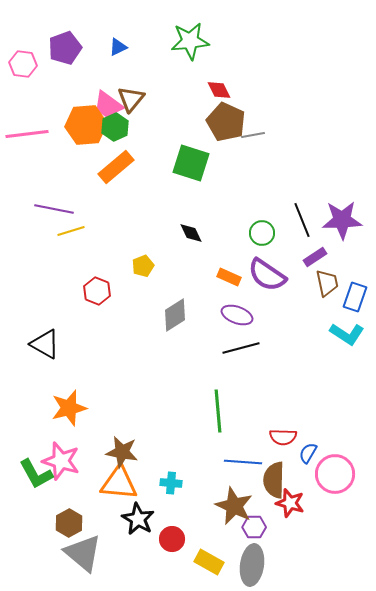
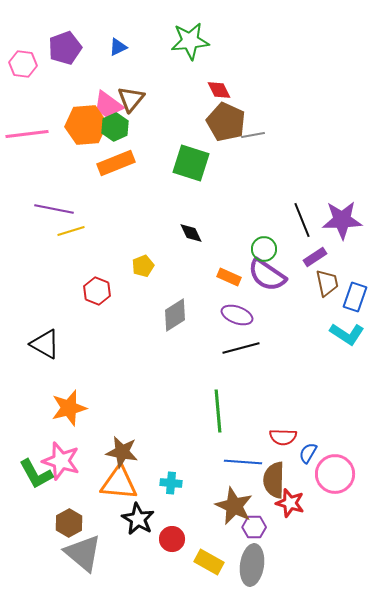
orange rectangle at (116, 167): moved 4 px up; rotated 18 degrees clockwise
green circle at (262, 233): moved 2 px right, 16 px down
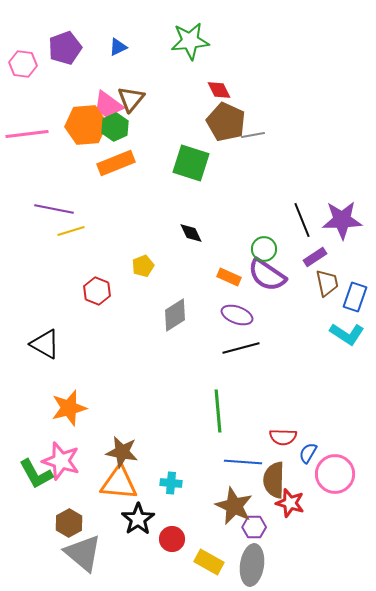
black star at (138, 519): rotated 8 degrees clockwise
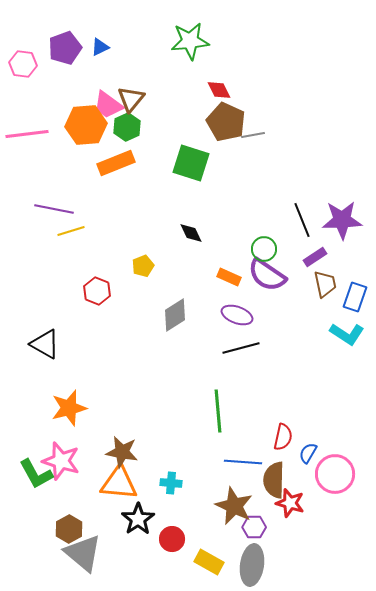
blue triangle at (118, 47): moved 18 px left
green hexagon at (115, 127): moved 12 px right
brown trapezoid at (327, 283): moved 2 px left, 1 px down
red semicircle at (283, 437): rotated 80 degrees counterclockwise
brown hexagon at (69, 523): moved 6 px down
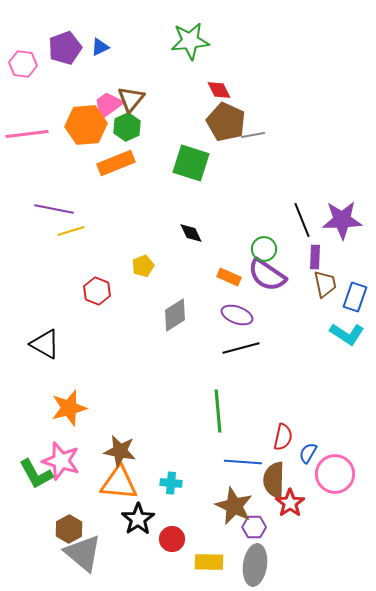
pink trapezoid at (108, 105): rotated 108 degrees clockwise
purple rectangle at (315, 257): rotated 55 degrees counterclockwise
brown star at (122, 452): moved 2 px left, 1 px up
red star at (290, 503): rotated 20 degrees clockwise
yellow rectangle at (209, 562): rotated 28 degrees counterclockwise
gray ellipse at (252, 565): moved 3 px right
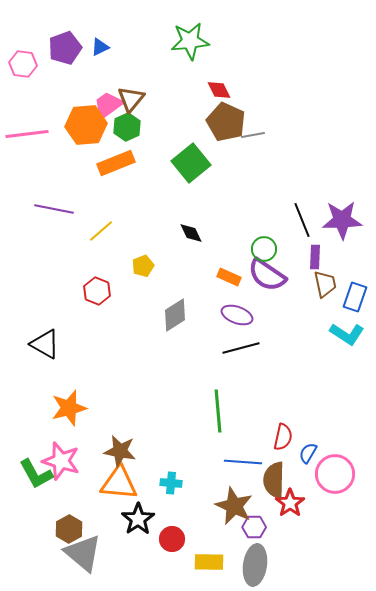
green square at (191, 163): rotated 33 degrees clockwise
yellow line at (71, 231): moved 30 px right; rotated 24 degrees counterclockwise
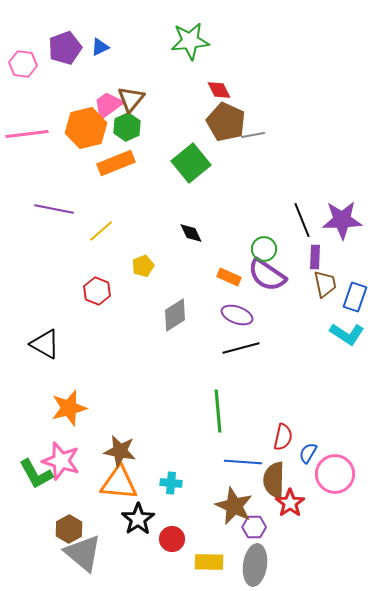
orange hexagon at (86, 125): moved 3 px down; rotated 9 degrees counterclockwise
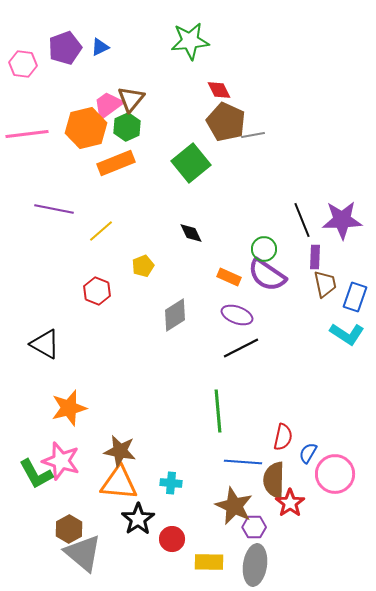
black line at (241, 348): rotated 12 degrees counterclockwise
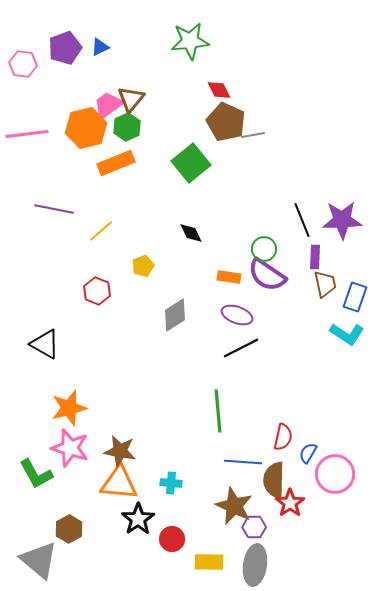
orange rectangle at (229, 277): rotated 15 degrees counterclockwise
pink star at (61, 461): moved 9 px right, 13 px up
gray triangle at (83, 553): moved 44 px left, 7 px down
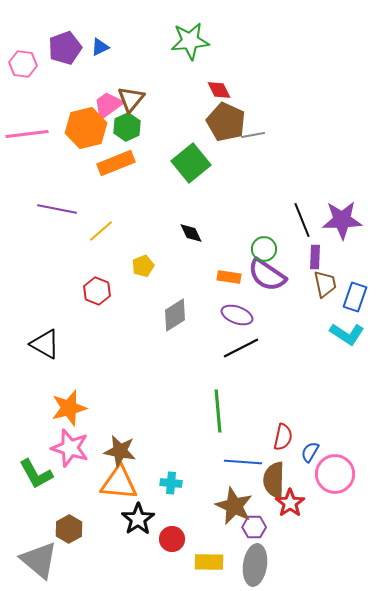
purple line at (54, 209): moved 3 px right
blue semicircle at (308, 453): moved 2 px right, 1 px up
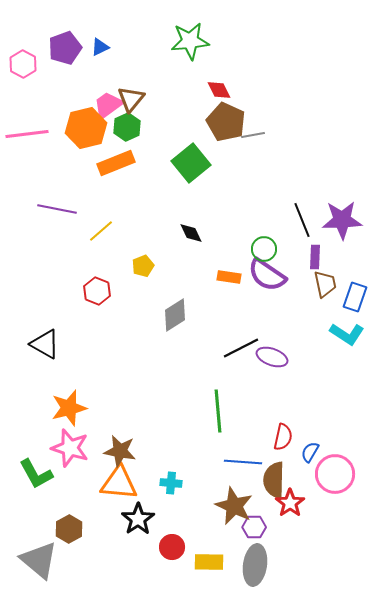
pink hexagon at (23, 64): rotated 20 degrees clockwise
purple ellipse at (237, 315): moved 35 px right, 42 px down
red circle at (172, 539): moved 8 px down
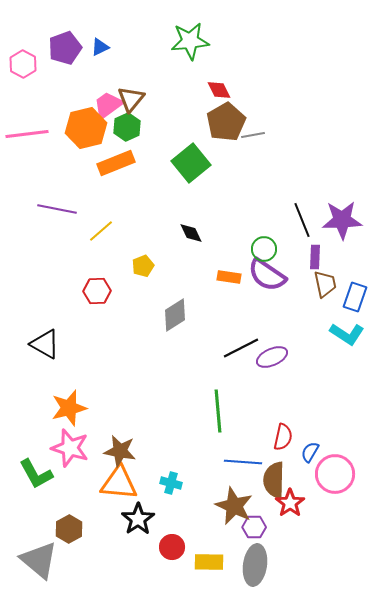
brown pentagon at (226, 122): rotated 18 degrees clockwise
red hexagon at (97, 291): rotated 24 degrees counterclockwise
purple ellipse at (272, 357): rotated 44 degrees counterclockwise
cyan cross at (171, 483): rotated 10 degrees clockwise
